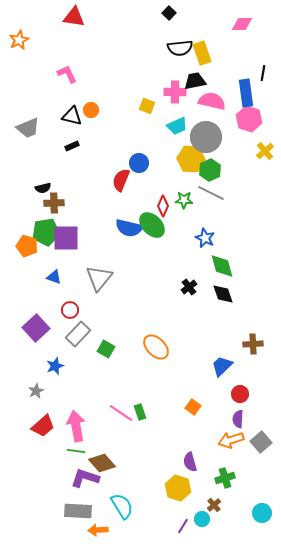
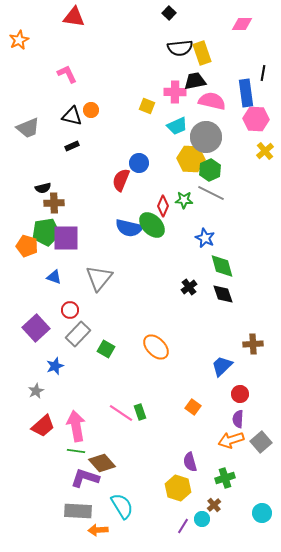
pink hexagon at (249, 119): moved 7 px right; rotated 15 degrees counterclockwise
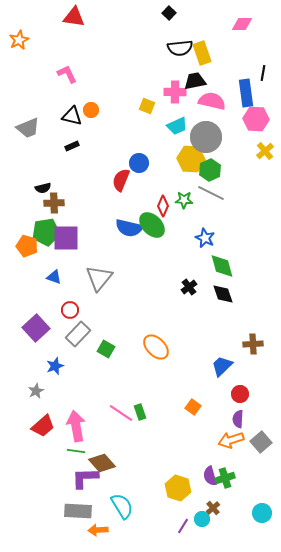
purple semicircle at (190, 462): moved 20 px right, 14 px down
purple L-shape at (85, 478): rotated 20 degrees counterclockwise
brown cross at (214, 505): moved 1 px left, 3 px down
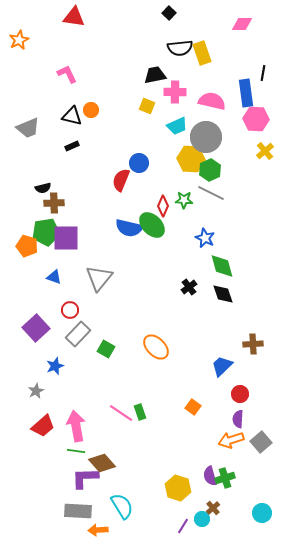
black trapezoid at (195, 81): moved 40 px left, 6 px up
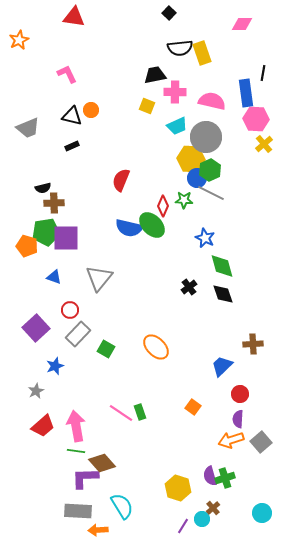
yellow cross at (265, 151): moved 1 px left, 7 px up
blue circle at (139, 163): moved 58 px right, 15 px down
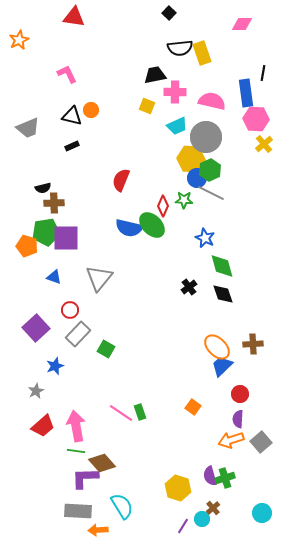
orange ellipse at (156, 347): moved 61 px right
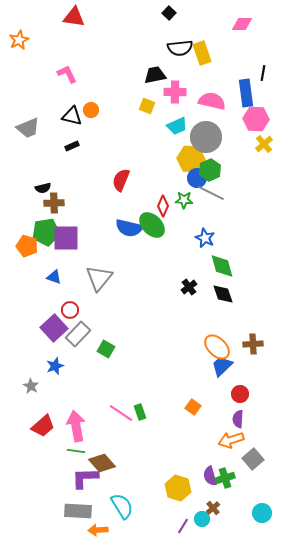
purple square at (36, 328): moved 18 px right
gray star at (36, 391): moved 5 px left, 5 px up; rotated 14 degrees counterclockwise
gray square at (261, 442): moved 8 px left, 17 px down
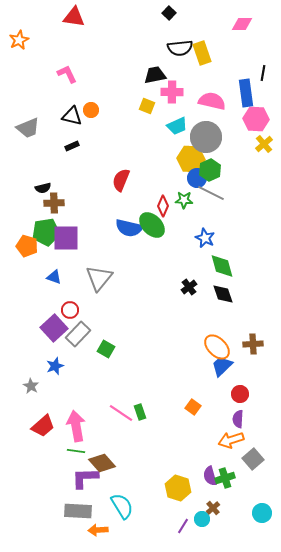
pink cross at (175, 92): moved 3 px left
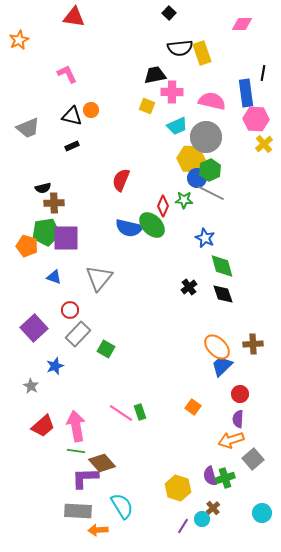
purple square at (54, 328): moved 20 px left
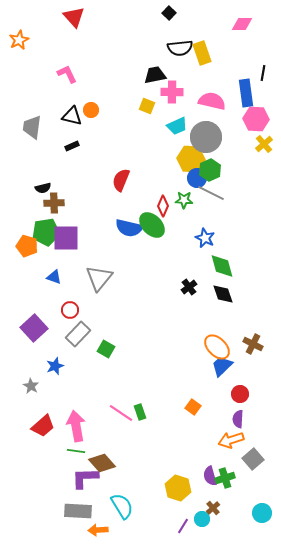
red triangle at (74, 17): rotated 40 degrees clockwise
gray trapezoid at (28, 128): moved 4 px right, 1 px up; rotated 120 degrees clockwise
brown cross at (253, 344): rotated 30 degrees clockwise
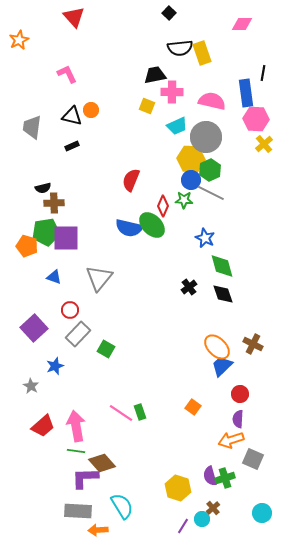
blue circle at (197, 178): moved 6 px left, 2 px down
red semicircle at (121, 180): moved 10 px right
gray square at (253, 459): rotated 25 degrees counterclockwise
